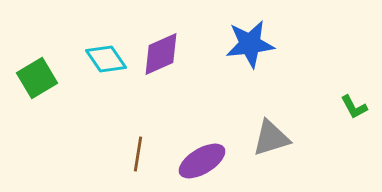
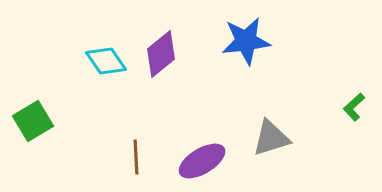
blue star: moved 4 px left, 3 px up
purple diamond: rotated 15 degrees counterclockwise
cyan diamond: moved 2 px down
green square: moved 4 px left, 43 px down
green L-shape: rotated 76 degrees clockwise
brown line: moved 2 px left, 3 px down; rotated 12 degrees counterclockwise
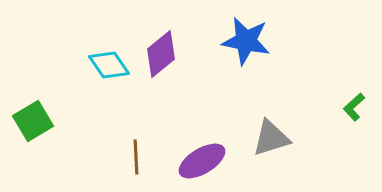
blue star: rotated 18 degrees clockwise
cyan diamond: moved 3 px right, 4 px down
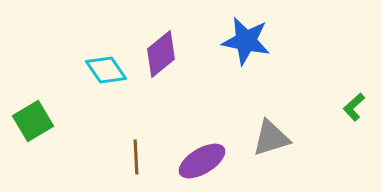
cyan diamond: moved 3 px left, 5 px down
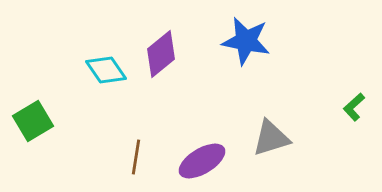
brown line: rotated 12 degrees clockwise
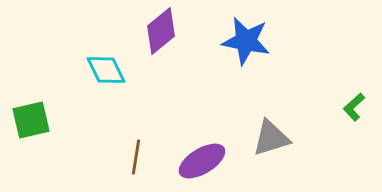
purple diamond: moved 23 px up
cyan diamond: rotated 9 degrees clockwise
green square: moved 2 px left, 1 px up; rotated 18 degrees clockwise
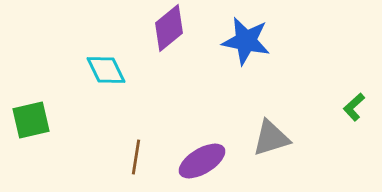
purple diamond: moved 8 px right, 3 px up
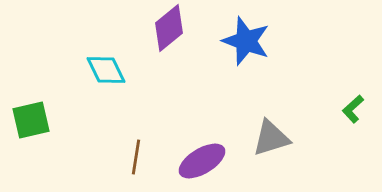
blue star: rotated 9 degrees clockwise
green L-shape: moved 1 px left, 2 px down
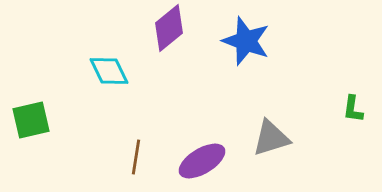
cyan diamond: moved 3 px right, 1 px down
green L-shape: rotated 40 degrees counterclockwise
